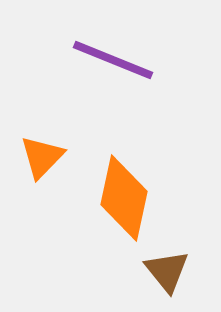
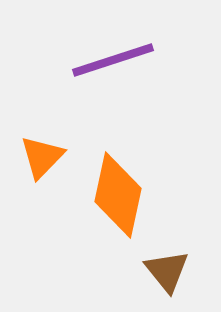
purple line: rotated 40 degrees counterclockwise
orange diamond: moved 6 px left, 3 px up
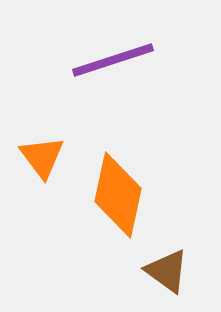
orange triangle: rotated 21 degrees counterclockwise
brown triangle: rotated 15 degrees counterclockwise
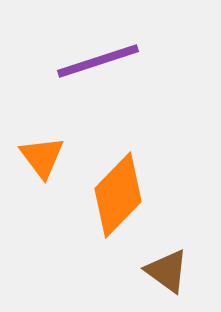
purple line: moved 15 px left, 1 px down
orange diamond: rotated 32 degrees clockwise
